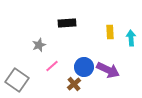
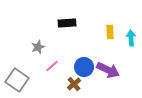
gray star: moved 1 px left, 2 px down
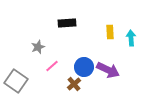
gray square: moved 1 px left, 1 px down
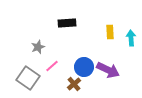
gray square: moved 12 px right, 3 px up
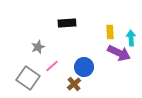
purple arrow: moved 11 px right, 17 px up
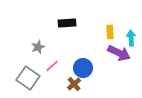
blue circle: moved 1 px left, 1 px down
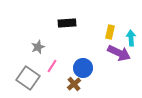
yellow rectangle: rotated 16 degrees clockwise
pink line: rotated 16 degrees counterclockwise
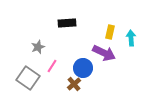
purple arrow: moved 15 px left
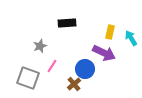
cyan arrow: rotated 28 degrees counterclockwise
gray star: moved 2 px right, 1 px up
blue circle: moved 2 px right, 1 px down
gray square: rotated 15 degrees counterclockwise
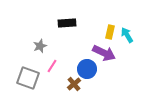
cyan arrow: moved 4 px left, 3 px up
blue circle: moved 2 px right
